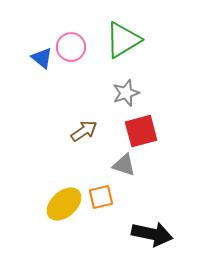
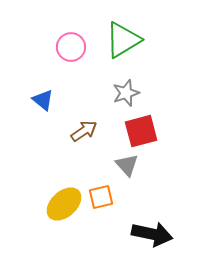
blue triangle: moved 1 px right, 42 px down
gray triangle: moved 3 px right; rotated 30 degrees clockwise
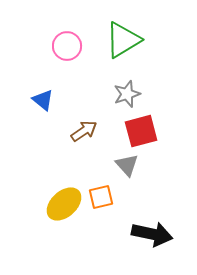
pink circle: moved 4 px left, 1 px up
gray star: moved 1 px right, 1 px down
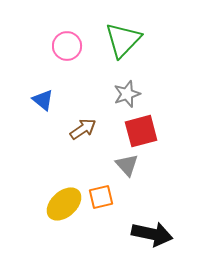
green triangle: rotated 15 degrees counterclockwise
brown arrow: moved 1 px left, 2 px up
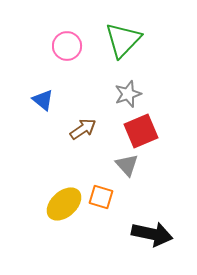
gray star: moved 1 px right
red square: rotated 8 degrees counterclockwise
orange square: rotated 30 degrees clockwise
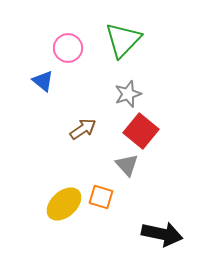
pink circle: moved 1 px right, 2 px down
blue triangle: moved 19 px up
red square: rotated 28 degrees counterclockwise
black arrow: moved 10 px right
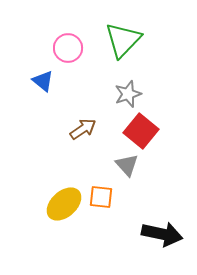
orange square: rotated 10 degrees counterclockwise
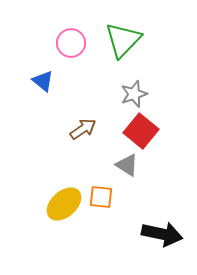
pink circle: moved 3 px right, 5 px up
gray star: moved 6 px right
gray triangle: rotated 15 degrees counterclockwise
